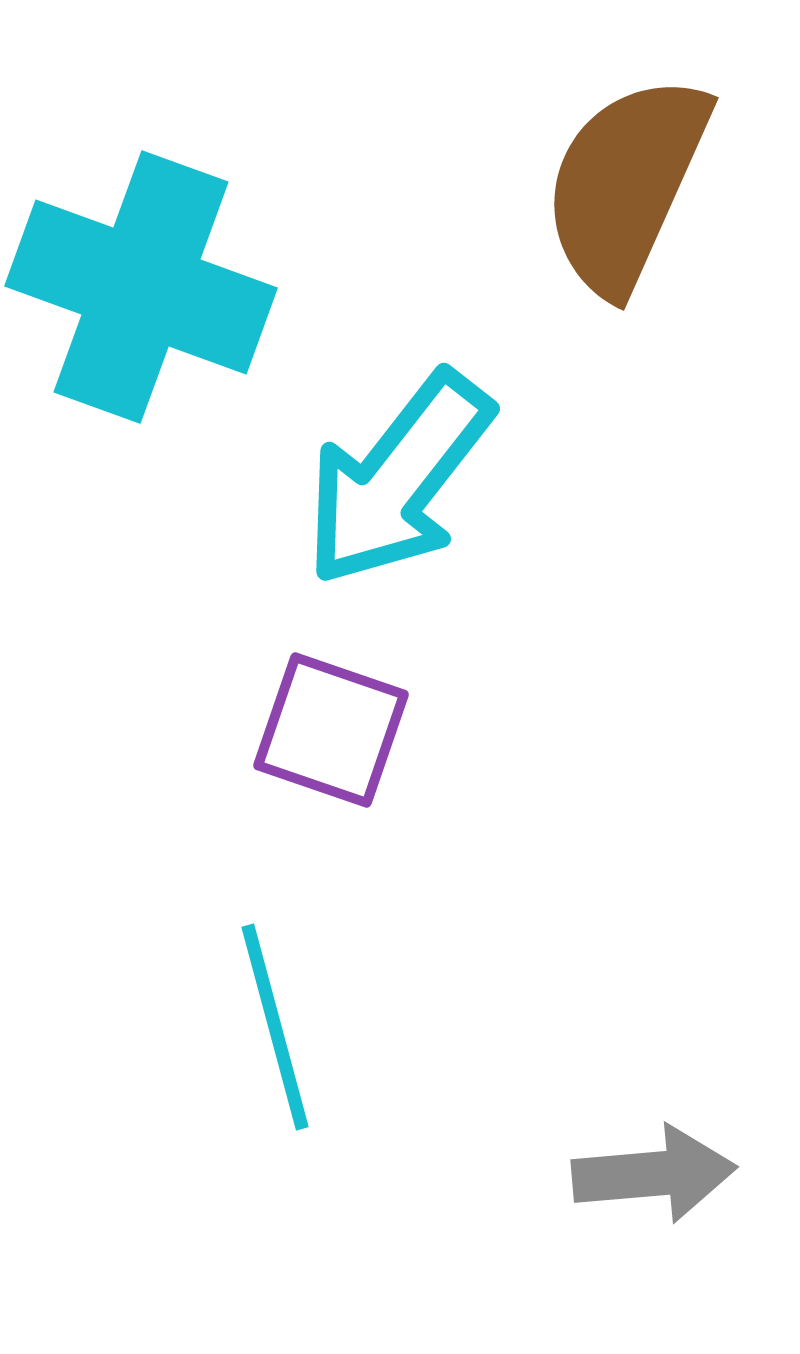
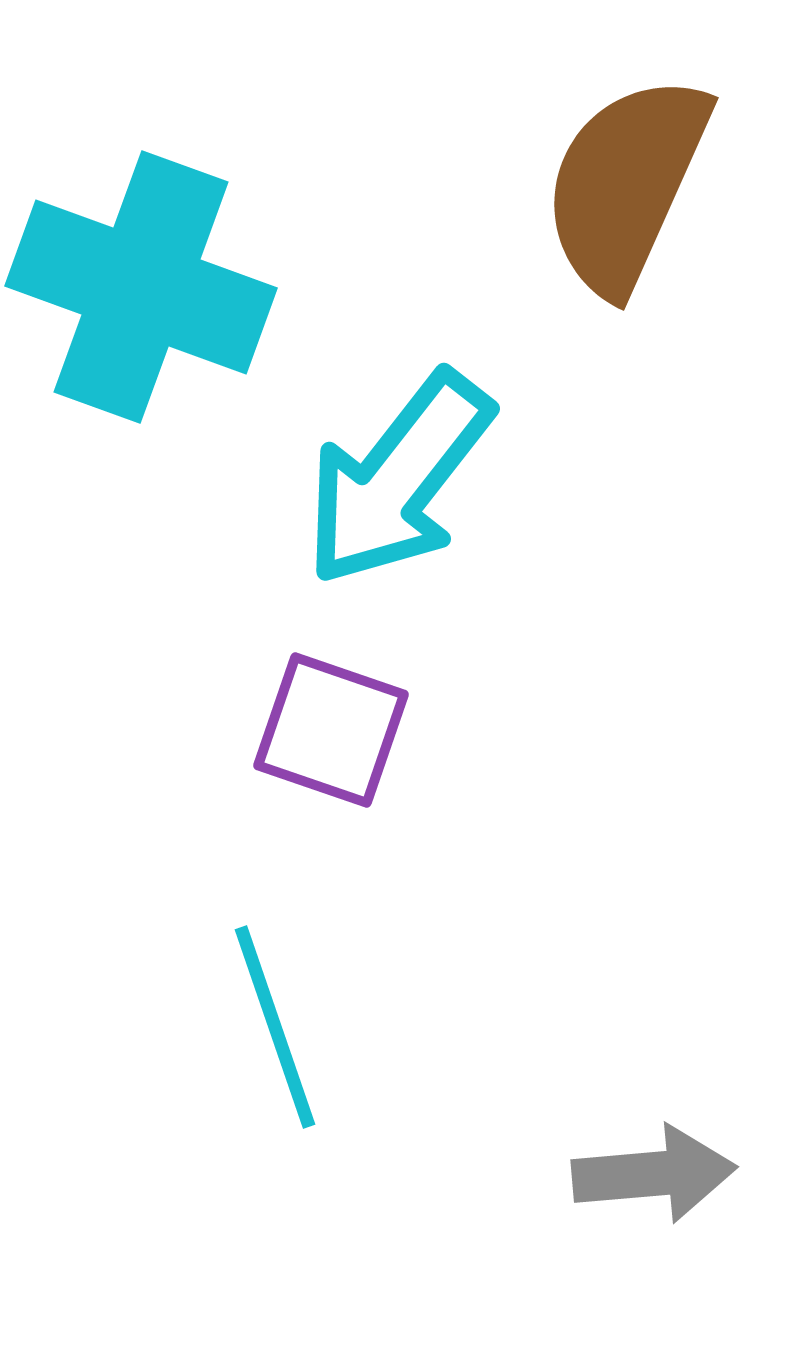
cyan line: rotated 4 degrees counterclockwise
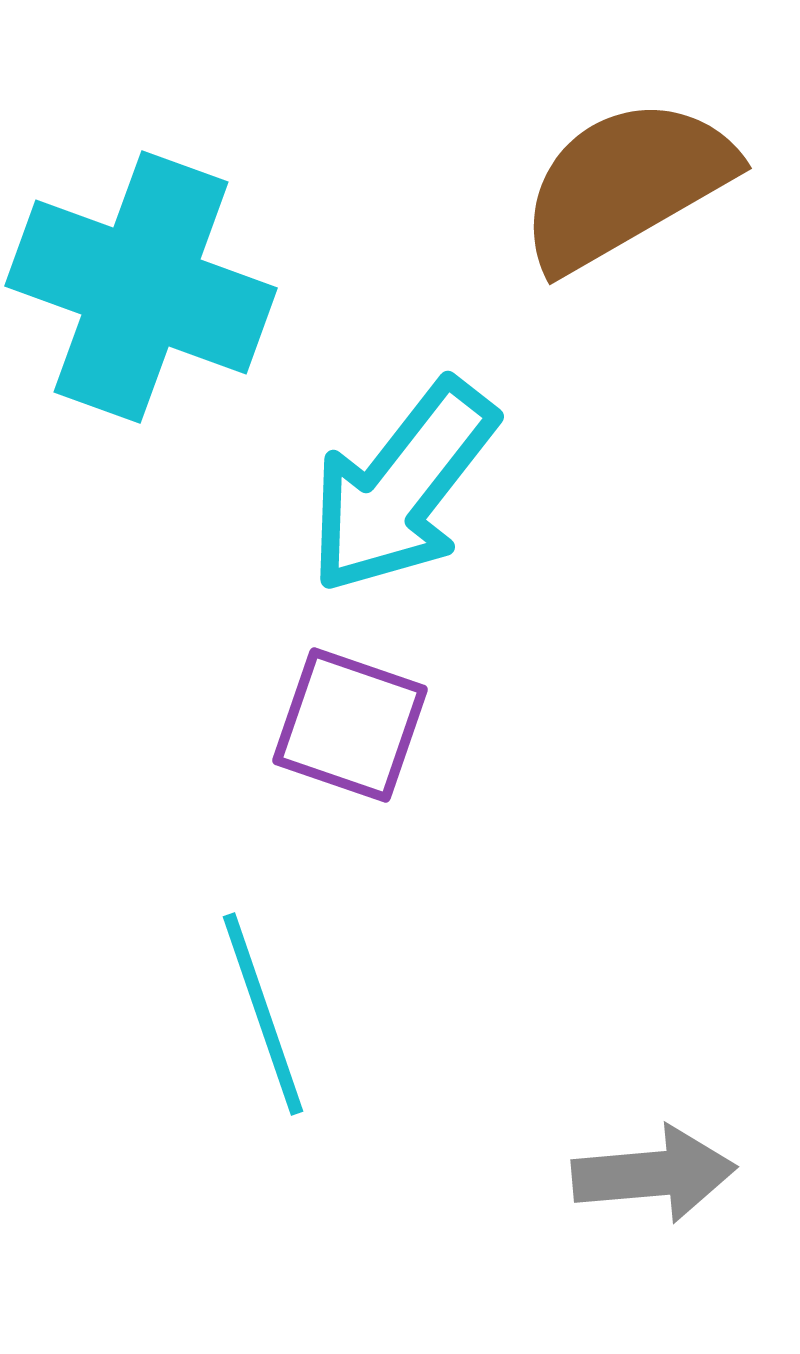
brown semicircle: rotated 36 degrees clockwise
cyan arrow: moved 4 px right, 8 px down
purple square: moved 19 px right, 5 px up
cyan line: moved 12 px left, 13 px up
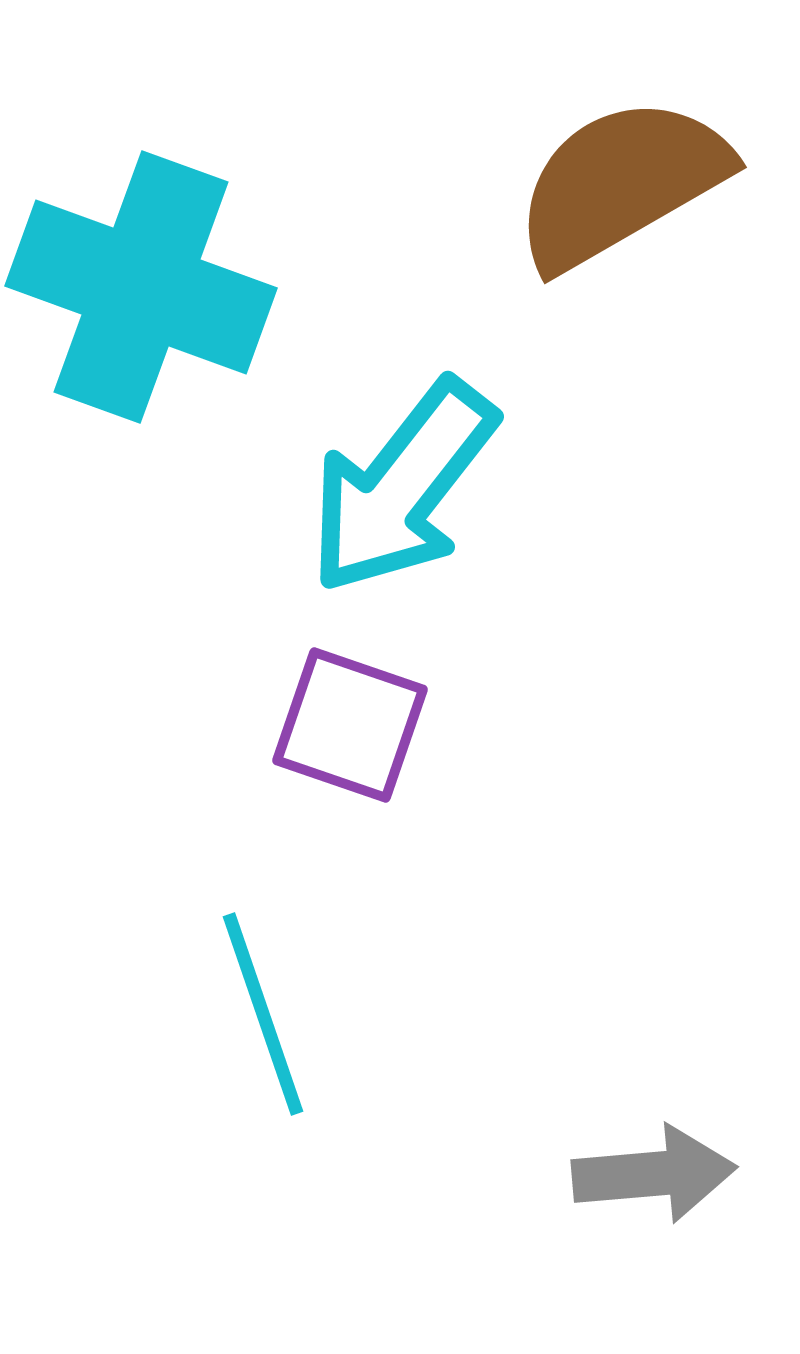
brown semicircle: moved 5 px left, 1 px up
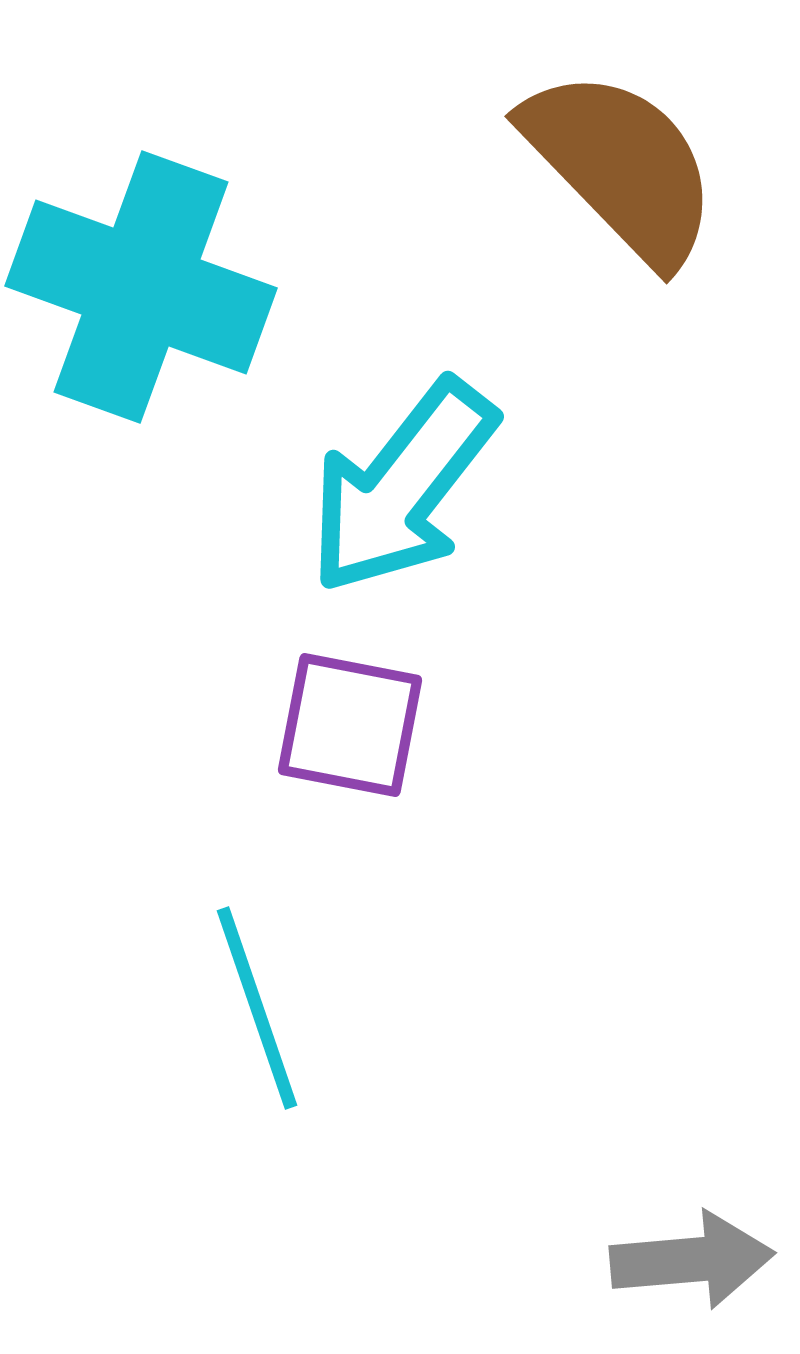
brown semicircle: moved 17 px up; rotated 76 degrees clockwise
purple square: rotated 8 degrees counterclockwise
cyan line: moved 6 px left, 6 px up
gray arrow: moved 38 px right, 86 px down
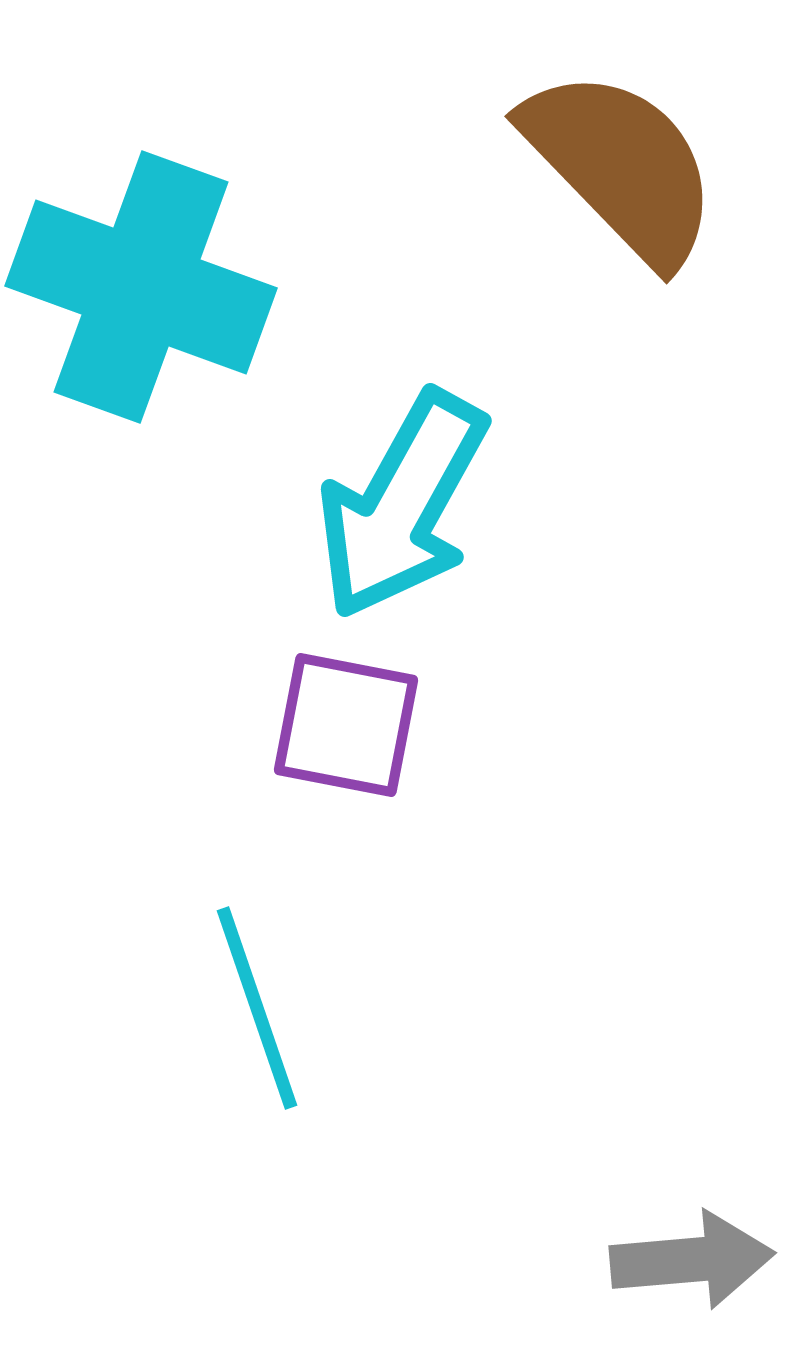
cyan arrow: moved 18 px down; rotated 9 degrees counterclockwise
purple square: moved 4 px left
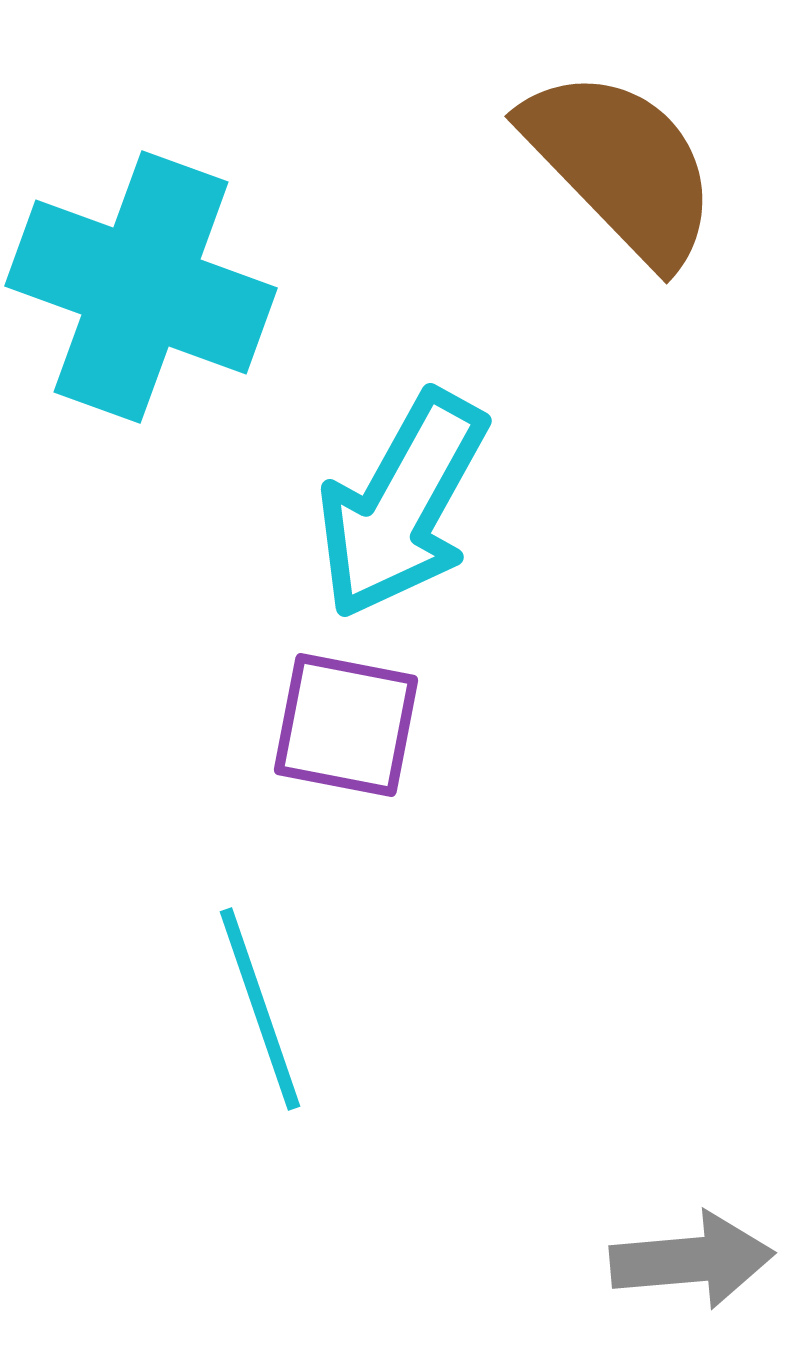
cyan line: moved 3 px right, 1 px down
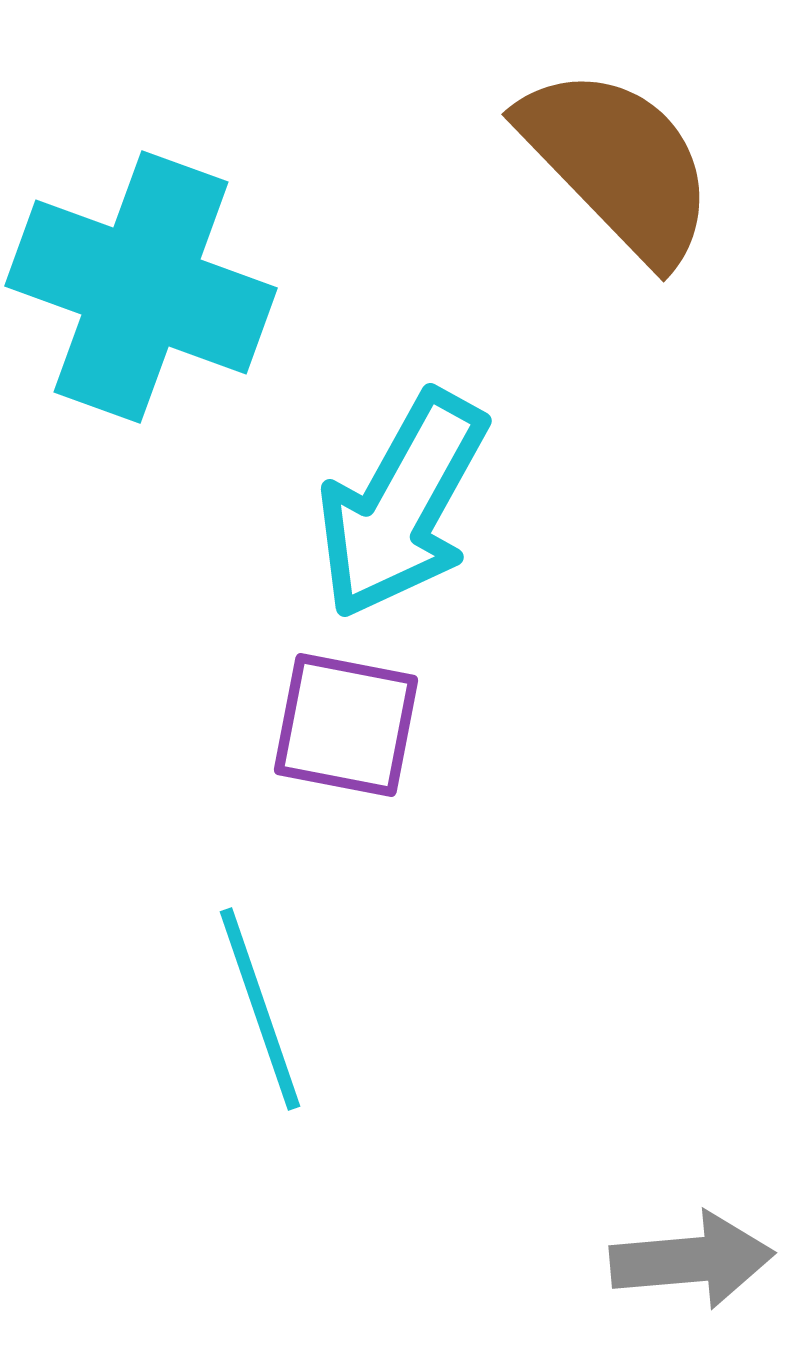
brown semicircle: moved 3 px left, 2 px up
